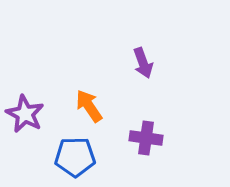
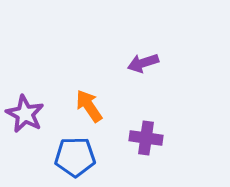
purple arrow: rotated 92 degrees clockwise
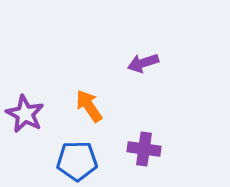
purple cross: moved 2 px left, 11 px down
blue pentagon: moved 2 px right, 4 px down
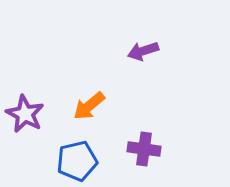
purple arrow: moved 12 px up
orange arrow: rotated 96 degrees counterclockwise
blue pentagon: rotated 12 degrees counterclockwise
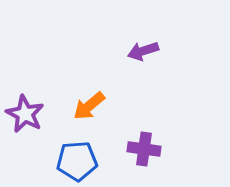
blue pentagon: rotated 9 degrees clockwise
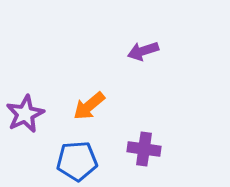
purple star: rotated 18 degrees clockwise
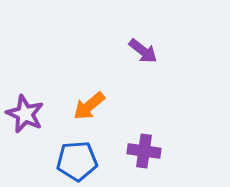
purple arrow: rotated 124 degrees counterclockwise
purple star: rotated 21 degrees counterclockwise
purple cross: moved 2 px down
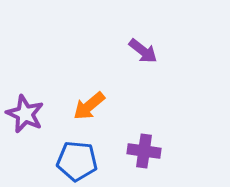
blue pentagon: rotated 9 degrees clockwise
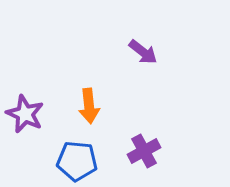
purple arrow: moved 1 px down
orange arrow: rotated 56 degrees counterclockwise
purple cross: rotated 36 degrees counterclockwise
